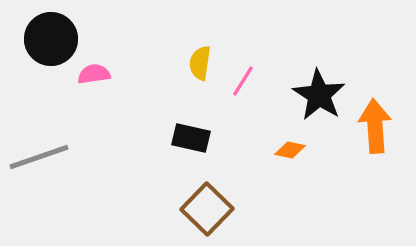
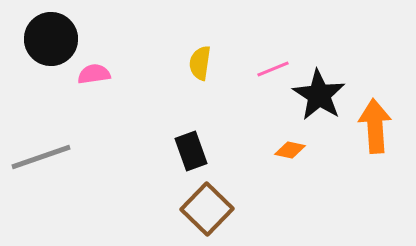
pink line: moved 30 px right, 12 px up; rotated 36 degrees clockwise
black rectangle: moved 13 px down; rotated 57 degrees clockwise
gray line: moved 2 px right
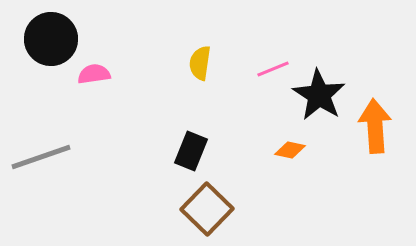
black rectangle: rotated 42 degrees clockwise
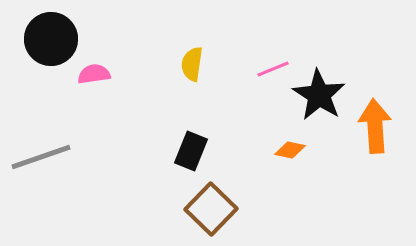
yellow semicircle: moved 8 px left, 1 px down
brown square: moved 4 px right
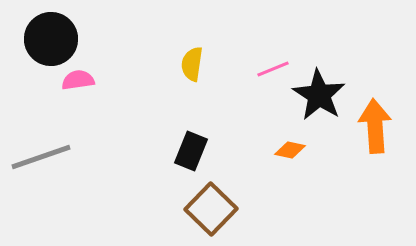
pink semicircle: moved 16 px left, 6 px down
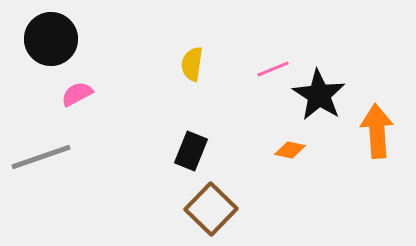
pink semicircle: moved 1 px left, 14 px down; rotated 20 degrees counterclockwise
orange arrow: moved 2 px right, 5 px down
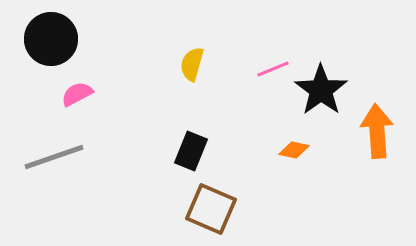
yellow semicircle: rotated 8 degrees clockwise
black star: moved 2 px right, 5 px up; rotated 4 degrees clockwise
orange diamond: moved 4 px right
gray line: moved 13 px right
brown square: rotated 21 degrees counterclockwise
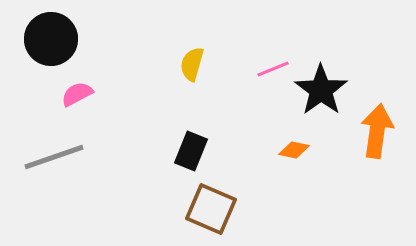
orange arrow: rotated 12 degrees clockwise
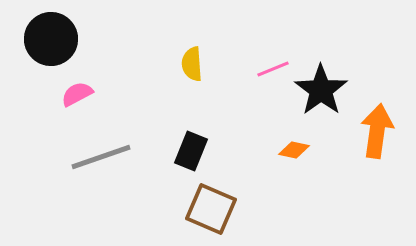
yellow semicircle: rotated 20 degrees counterclockwise
gray line: moved 47 px right
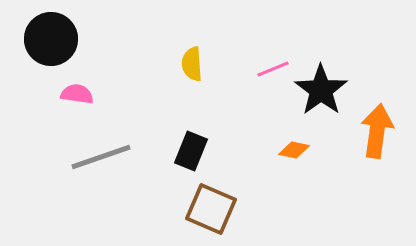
pink semicircle: rotated 36 degrees clockwise
